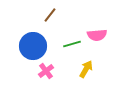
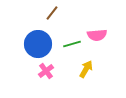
brown line: moved 2 px right, 2 px up
blue circle: moved 5 px right, 2 px up
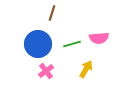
brown line: rotated 21 degrees counterclockwise
pink semicircle: moved 2 px right, 3 px down
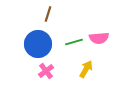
brown line: moved 4 px left, 1 px down
green line: moved 2 px right, 2 px up
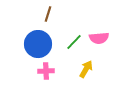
green line: rotated 30 degrees counterclockwise
pink cross: rotated 35 degrees clockwise
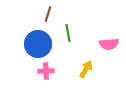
pink semicircle: moved 10 px right, 6 px down
green line: moved 6 px left, 9 px up; rotated 54 degrees counterclockwise
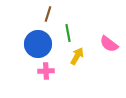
pink semicircle: rotated 42 degrees clockwise
yellow arrow: moved 9 px left, 13 px up
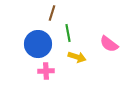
brown line: moved 4 px right, 1 px up
yellow arrow: moved 1 px down; rotated 78 degrees clockwise
